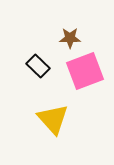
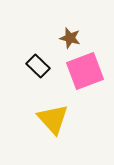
brown star: rotated 15 degrees clockwise
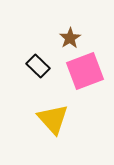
brown star: rotated 25 degrees clockwise
